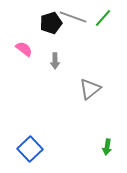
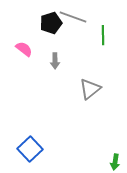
green line: moved 17 px down; rotated 42 degrees counterclockwise
green arrow: moved 8 px right, 15 px down
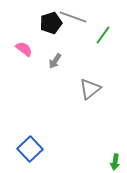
green line: rotated 36 degrees clockwise
gray arrow: rotated 35 degrees clockwise
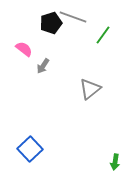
gray arrow: moved 12 px left, 5 px down
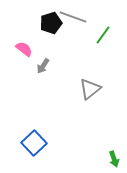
blue square: moved 4 px right, 6 px up
green arrow: moved 1 px left, 3 px up; rotated 28 degrees counterclockwise
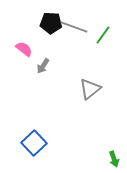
gray line: moved 1 px right, 10 px down
black pentagon: rotated 20 degrees clockwise
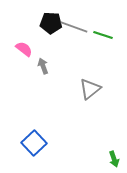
green line: rotated 72 degrees clockwise
gray arrow: rotated 126 degrees clockwise
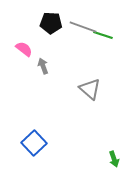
gray line: moved 9 px right
gray triangle: rotated 40 degrees counterclockwise
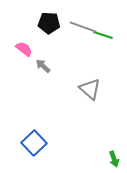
black pentagon: moved 2 px left
gray arrow: rotated 28 degrees counterclockwise
